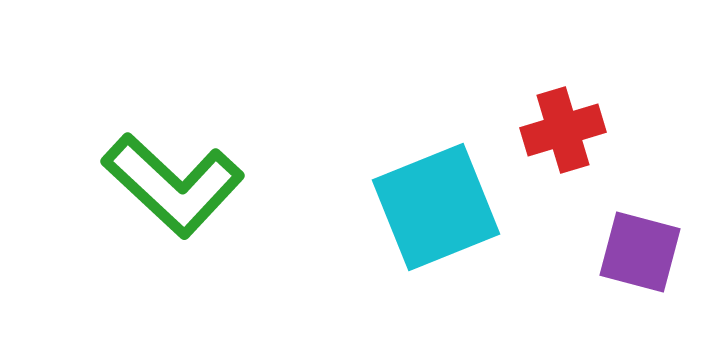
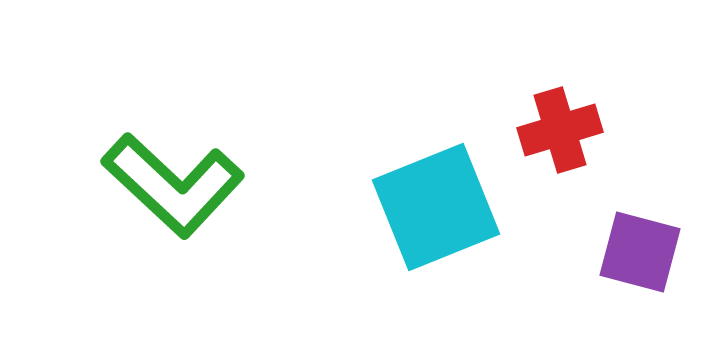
red cross: moved 3 px left
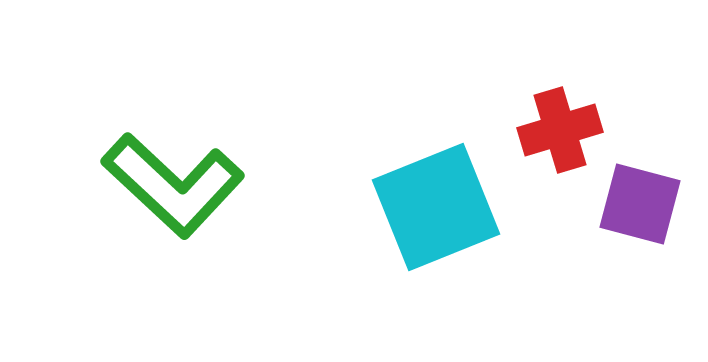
purple square: moved 48 px up
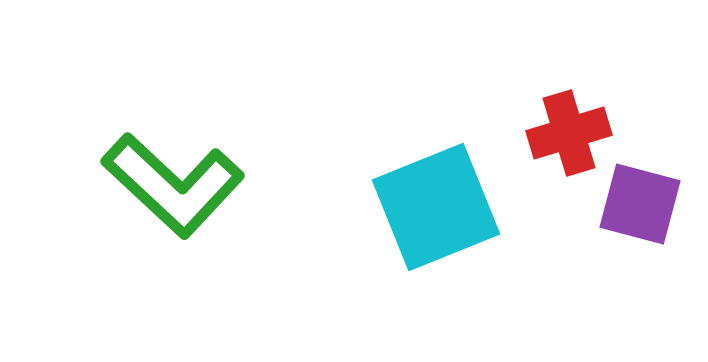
red cross: moved 9 px right, 3 px down
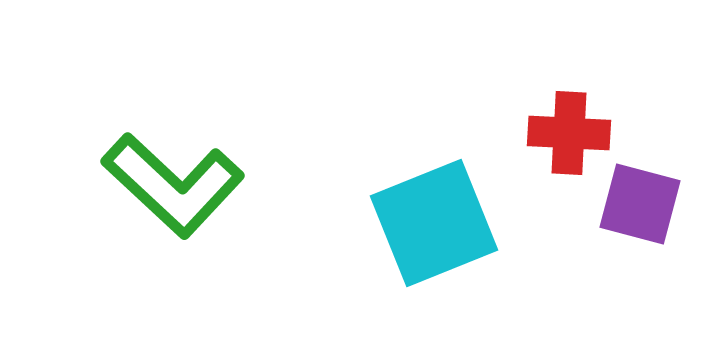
red cross: rotated 20 degrees clockwise
cyan square: moved 2 px left, 16 px down
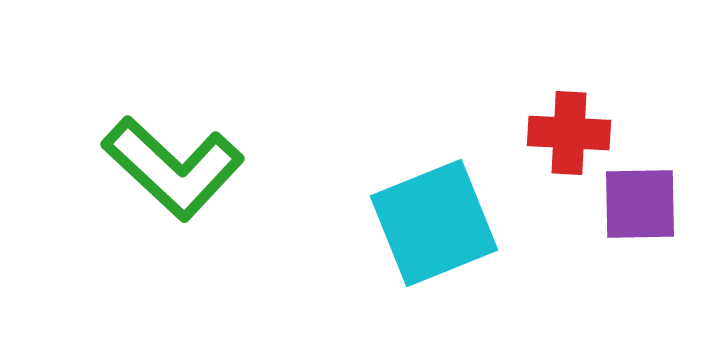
green L-shape: moved 17 px up
purple square: rotated 16 degrees counterclockwise
